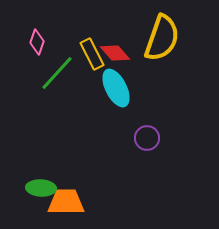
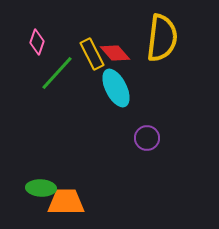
yellow semicircle: rotated 12 degrees counterclockwise
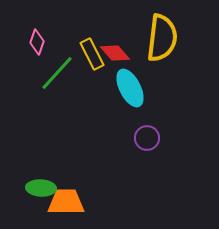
cyan ellipse: moved 14 px right
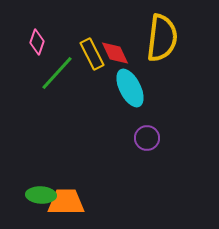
red diamond: rotated 16 degrees clockwise
green ellipse: moved 7 px down
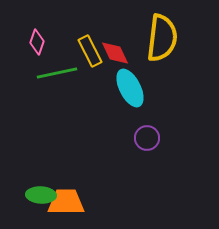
yellow rectangle: moved 2 px left, 3 px up
green line: rotated 36 degrees clockwise
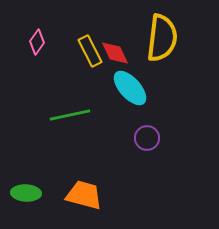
pink diamond: rotated 15 degrees clockwise
green line: moved 13 px right, 42 px down
cyan ellipse: rotated 15 degrees counterclockwise
green ellipse: moved 15 px left, 2 px up
orange trapezoid: moved 18 px right, 7 px up; rotated 15 degrees clockwise
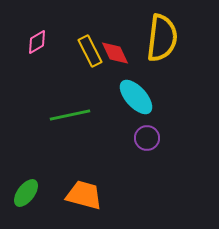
pink diamond: rotated 25 degrees clockwise
cyan ellipse: moved 6 px right, 9 px down
green ellipse: rotated 56 degrees counterclockwise
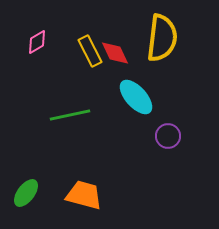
purple circle: moved 21 px right, 2 px up
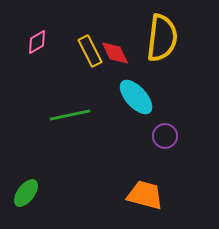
purple circle: moved 3 px left
orange trapezoid: moved 61 px right
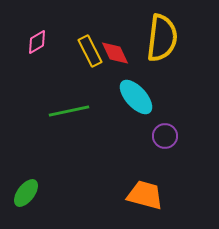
green line: moved 1 px left, 4 px up
